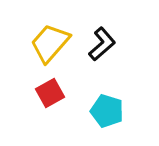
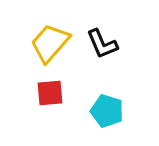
black L-shape: rotated 108 degrees clockwise
red square: rotated 24 degrees clockwise
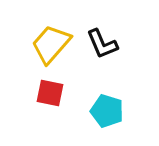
yellow trapezoid: moved 1 px right, 1 px down
red square: rotated 16 degrees clockwise
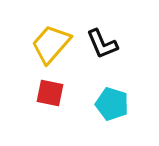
cyan pentagon: moved 5 px right, 7 px up
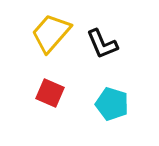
yellow trapezoid: moved 11 px up
red square: rotated 12 degrees clockwise
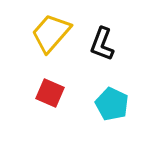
black L-shape: rotated 44 degrees clockwise
cyan pentagon: rotated 8 degrees clockwise
